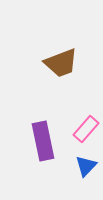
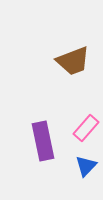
brown trapezoid: moved 12 px right, 2 px up
pink rectangle: moved 1 px up
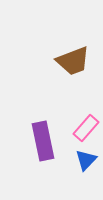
blue triangle: moved 6 px up
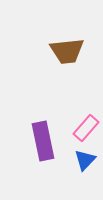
brown trapezoid: moved 6 px left, 10 px up; rotated 15 degrees clockwise
blue triangle: moved 1 px left
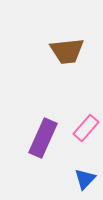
purple rectangle: moved 3 px up; rotated 36 degrees clockwise
blue triangle: moved 19 px down
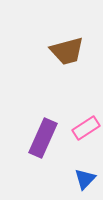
brown trapezoid: rotated 9 degrees counterclockwise
pink rectangle: rotated 16 degrees clockwise
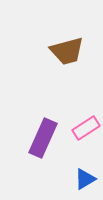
blue triangle: rotated 15 degrees clockwise
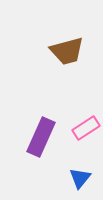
purple rectangle: moved 2 px left, 1 px up
blue triangle: moved 5 px left, 1 px up; rotated 20 degrees counterclockwise
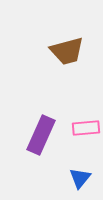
pink rectangle: rotated 28 degrees clockwise
purple rectangle: moved 2 px up
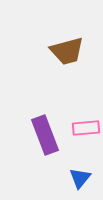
purple rectangle: moved 4 px right; rotated 45 degrees counterclockwise
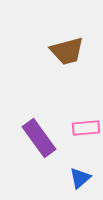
purple rectangle: moved 6 px left, 3 px down; rotated 15 degrees counterclockwise
blue triangle: rotated 10 degrees clockwise
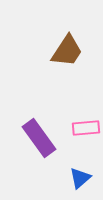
brown trapezoid: rotated 42 degrees counterclockwise
